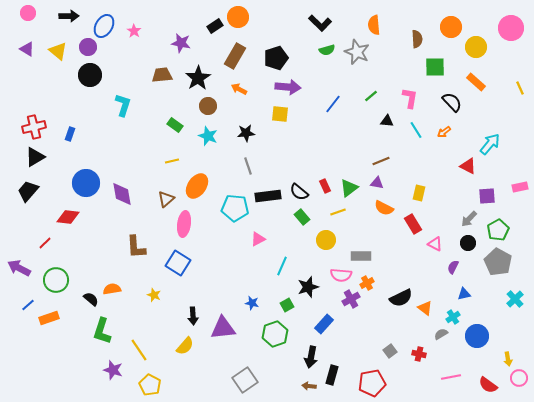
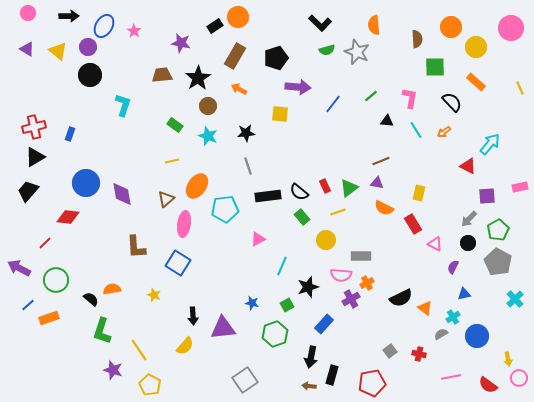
purple arrow at (288, 87): moved 10 px right
cyan pentagon at (235, 208): moved 10 px left, 1 px down; rotated 12 degrees counterclockwise
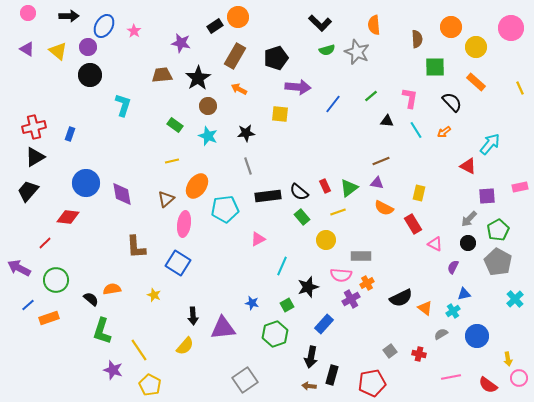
cyan cross at (453, 317): moved 6 px up
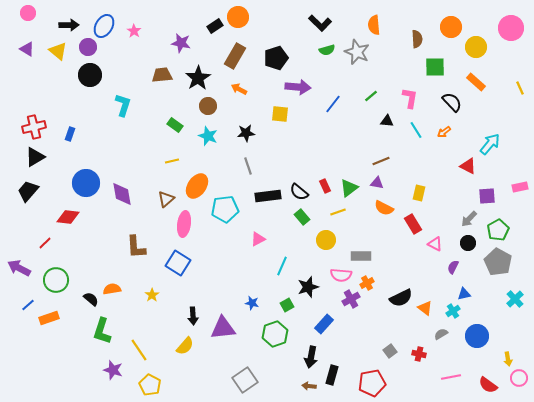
black arrow at (69, 16): moved 9 px down
yellow star at (154, 295): moved 2 px left; rotated 16 degrees clockwise
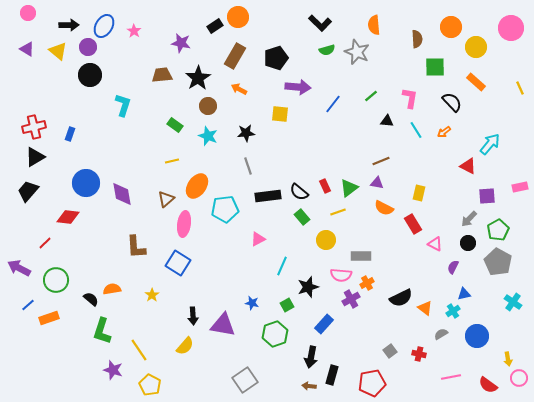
cyan cross at (515, 299): moved 2 px left, 3 px down; rotated 12 degrees counterclockwise
purple triangle at (223, 328): moved 3 px up; rotated 16 degrees clockwise
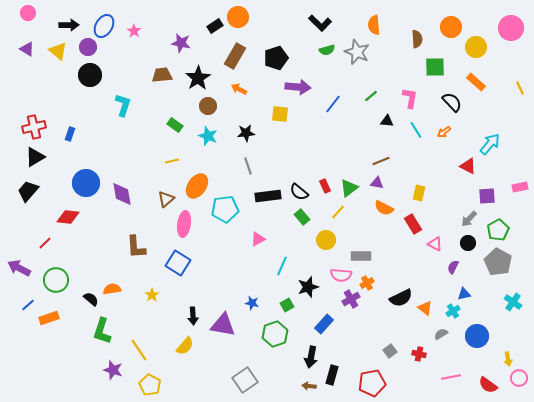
yellow line at (338, 212): rotated 28 degrees counterclockwise
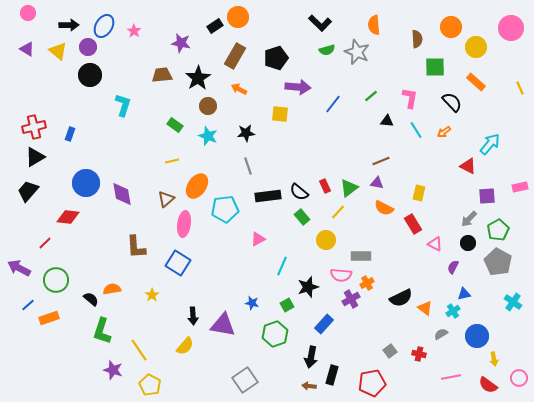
yellow arrow at (508, 359): moved 14 px left
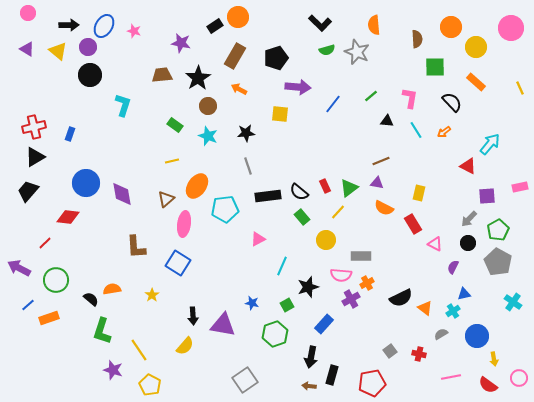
pink star at (134, 31): rotated 16 degrees counterclockwise
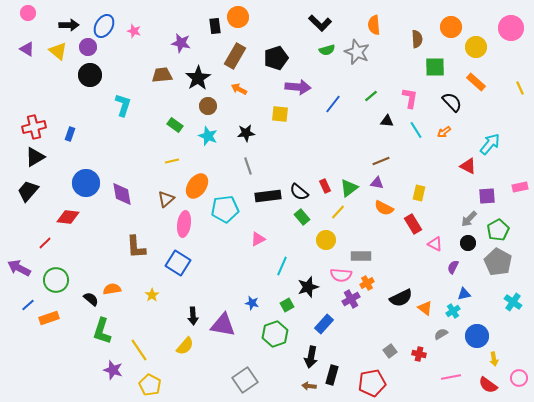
black rectangle at (215, 26): rotated 63 degrees counterclockwise
